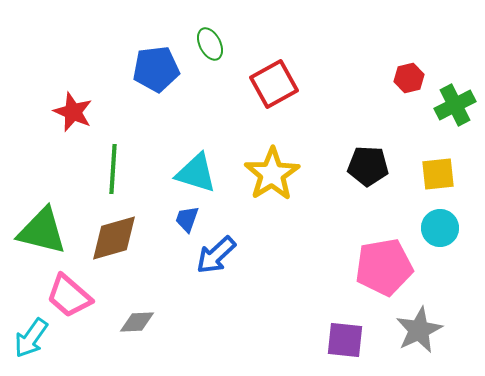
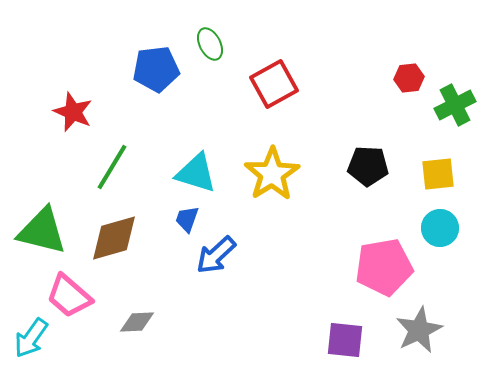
red hexagon: rotated 8 degrees clockwise
green line: moved 1 px left, 2 px up; rotated 27 degrees clockwise
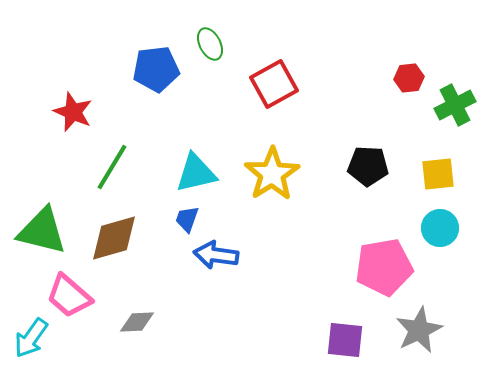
cyan triangle: rotated 30 degrees counterclockwise
blue arrow: rotated 51 degrees clockwise
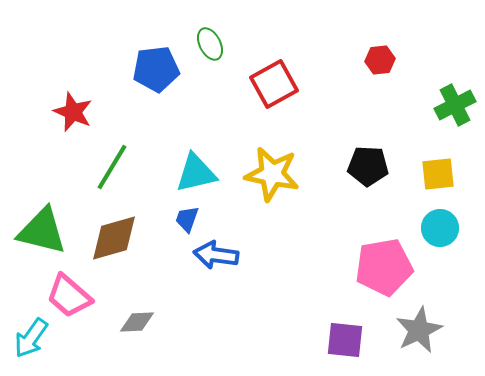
red hexagon: moved 29 px left, 18 px up
yellow star: rotated 28 degrees counterclockwise
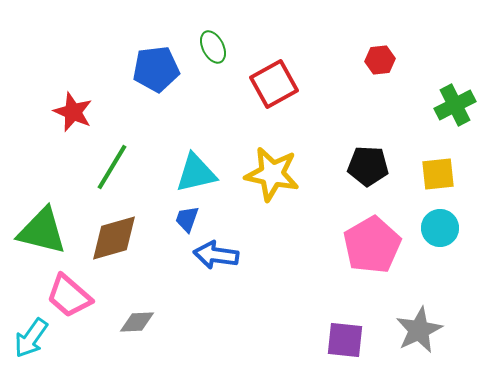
green ellipse: moved 3 px right, 3 px down
pink pentagon: moved 12 px left, 22 px up; rotated 20 degrees counterclockwise
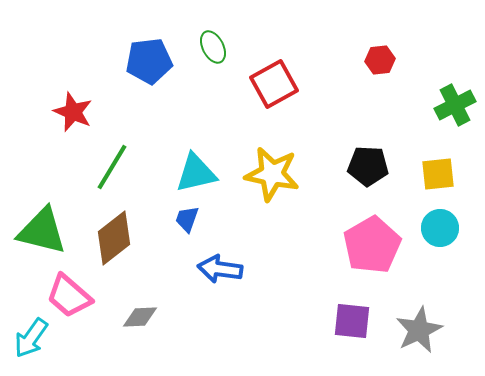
blue pentagon: moved 7 px left, 8 px up
brown diamond: rotated 22 degrees counterclockwise
blue arrow: moved 4 px right, 14 px down
gray diamond: moved 3 px right, 5 px up
purple square: moved 7 px right, 19 px up
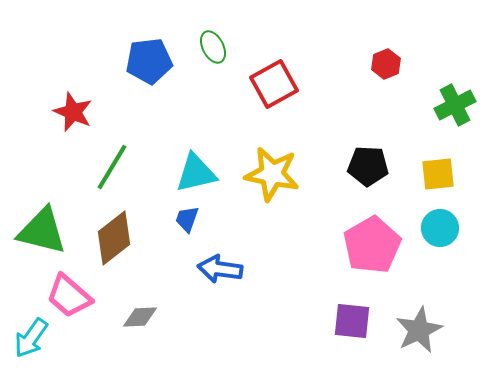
red hexagon: moved 6 px right, 4 px down; rotated 16 degrees counterclockwise
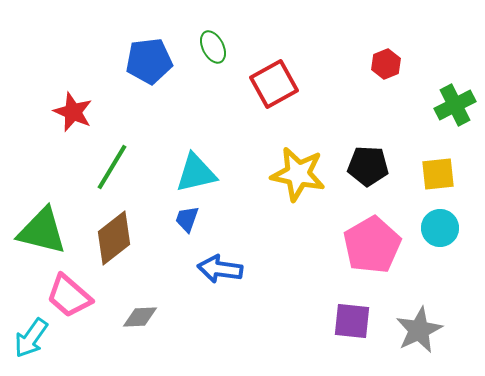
yellow star: moved 26 px right
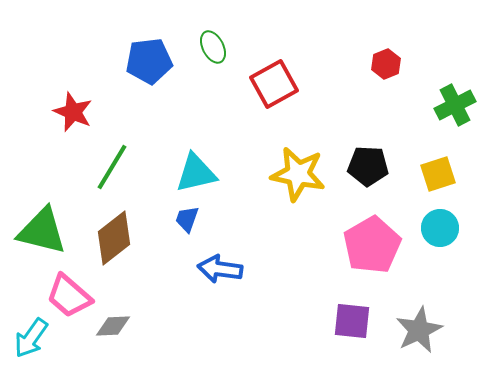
yellow square: rotated 12 degrees counterclockwise
gray diamond: moved 27 px left, 9 px down
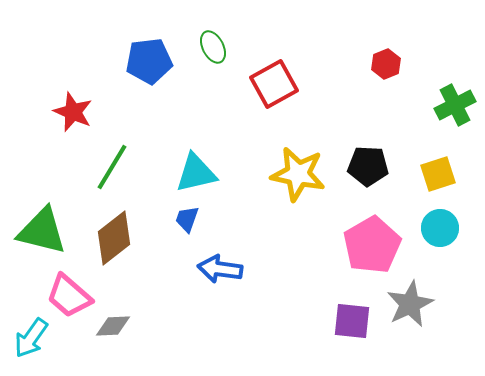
gray star: moved 9 px left, 26 px up
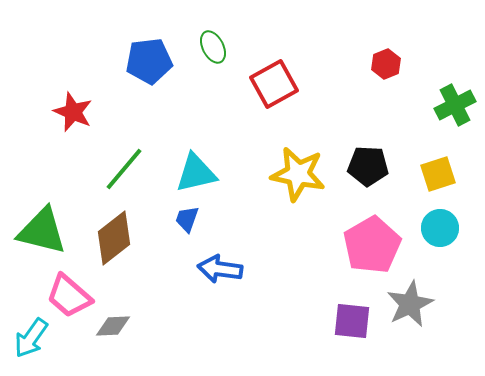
green line: moved 12 px right, 2 px down; rotated 9 degrees clockwise
